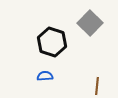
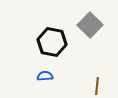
gray square: moved 2 px down
black hexagon: rotated 8 degrees counterclockwise
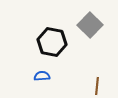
blue semicircle: moved 3 px left
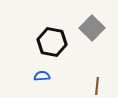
gray square: moved 2 px right, 3 px down
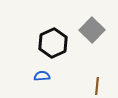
gray square: moved 2 px down
black hexagon: moved 1 px right, 1 px down; rotated 24 degrees clockwise
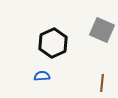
gray square: moved 10 px right; rotated 20 degrees counterclockwise
brown line: moved 5 px right, 3 px up
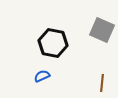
black hexagon: rotated 24 degrees counterclockwise
blue semicircle: rotated 21 degrees counterclockwise
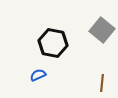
gray square: rotated 15 degrees clockwise
blue semicircle: moved 4 px left, 1 px up
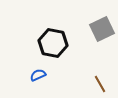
gray square: moved 1 px up; rotated 25 degrees clockwise
brown line: moved 2 px left, 1 px down; rotated 36 degrees counterclockwise
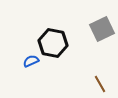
blue semicircle: moved 7 px left, 14 px up
